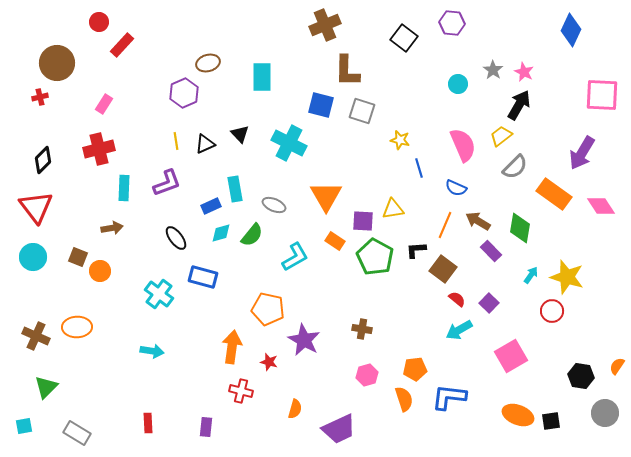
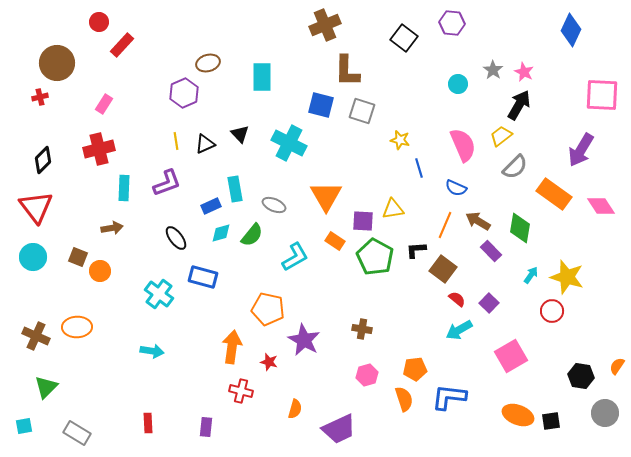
purple arrow at (582, 153): moved 1 px left, 3 px up
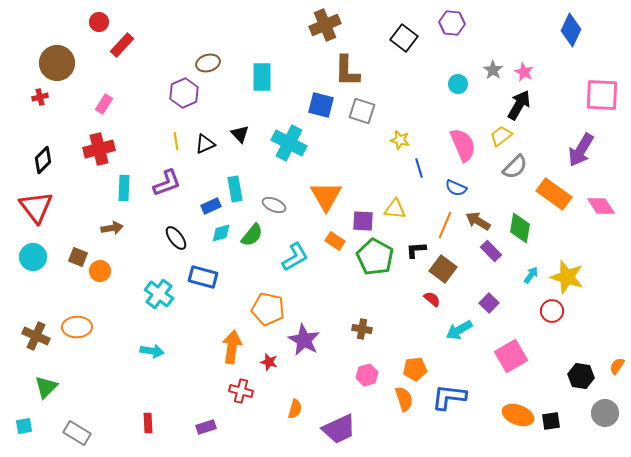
yellow triangle at (393, 209): moved 2 px right; rotated 15 degrees clockwise
red semicircle at (457, 299): moved 25 px left
purple rectangle at (206, 427): rotated 66 degrees clockwise
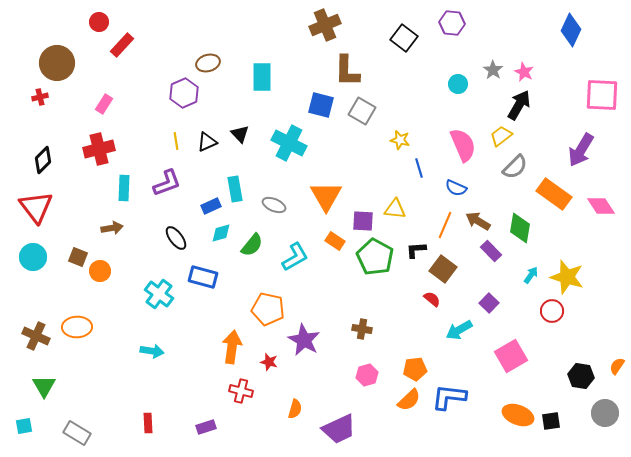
gray square at (362, 111): rotated 12 degrees clockwise
black triangle at (205, 144): moved 2 px right, 2 px up
green semicircle at (252, 235): moved 10 px down
green triangle at (46, 387): moved 2 px left, 1 px up; rotated 15 degrees counterclockwise
orange semicircle at (404, 399): moved 5 px right, 1 px down; rotated 65 degrees clockwise
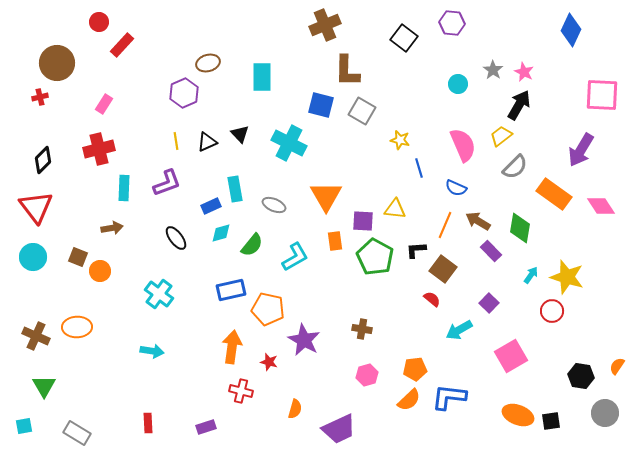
orange rectangle at (335, 241): rotated 48 degrees clockwise
blue rectangle at (203, 277): moved 28 px right, 13 px down; rotated 28 degrees counterclockwise
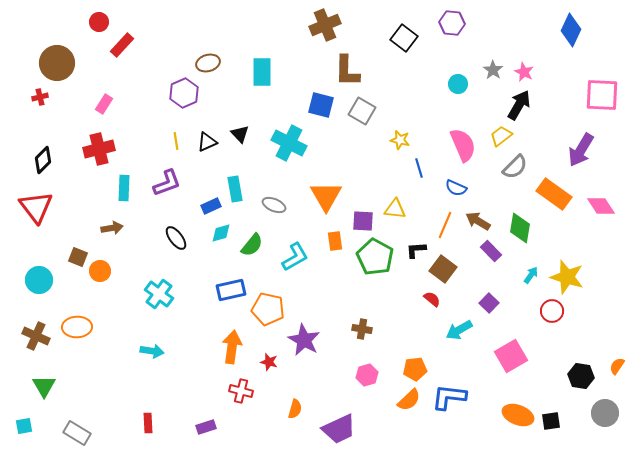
cyan rectangle at (262, 77): moved 5 px up
cyan circle at (33, 257): moved 6 px right, 23 px down
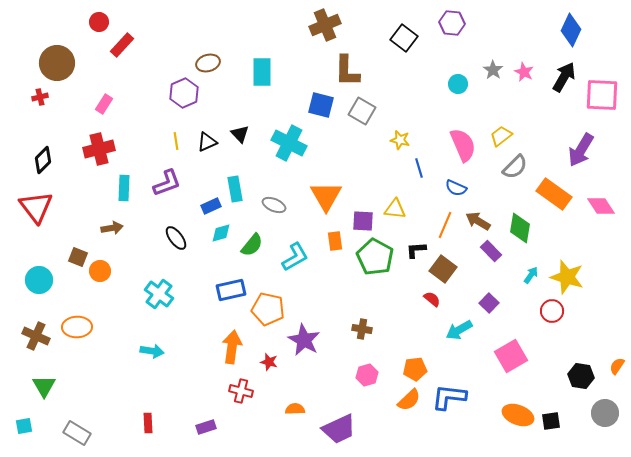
black arrow at (519, 105): moved 45 px right, 28 px up
orange semicircle at (295, 409): rotated 108 degrees counterclockwise
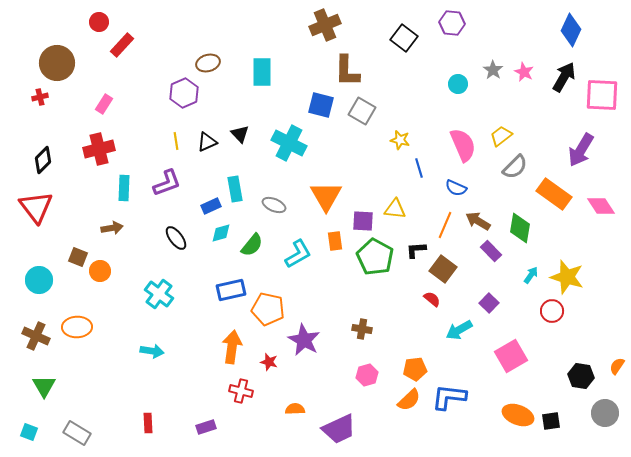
cyan L-shape at (295, 257): moved 3 px right, 3 px up
cyan square at (24, 426): moved 5 px right, 6 px down; rotated 30 degrees clockwise
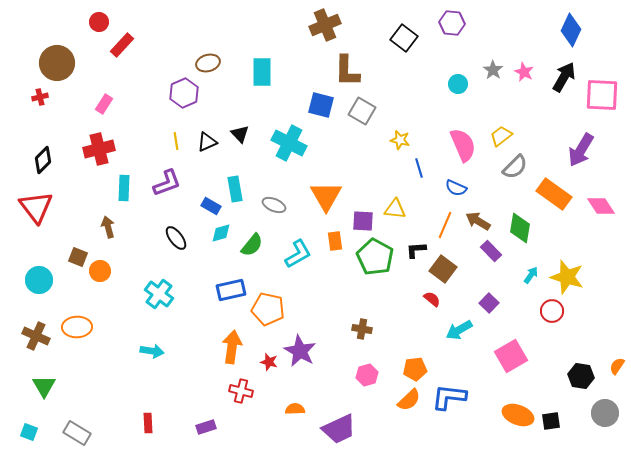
blue rectangle at (211, 206): rotated 54 degrees clockwise
brown arrow at (112, 228): moved 4 px left, 1 px up; rotated 95 degrees counterclockwise
purple star at (304, 340): moved 4 px left, 11 px down
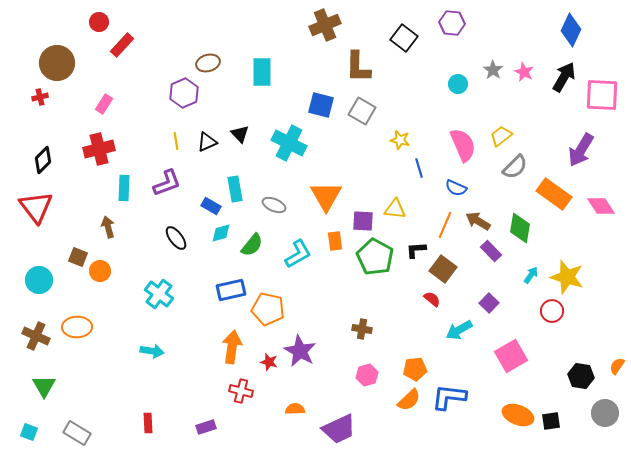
brown L-shape at (347, 71): moved 11 px right, 4 px up
